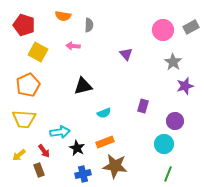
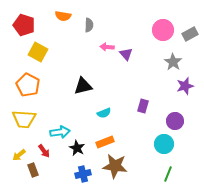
gray rectangle: moved 1 px left, 7 px down
pink arrow: moved 34 px right, 1 px down
orange pentagon: rotated 20 degrees counterclockwise
brown rectangle: moved 6 px left
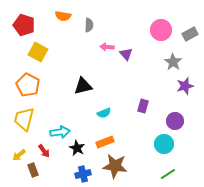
pink circle: moved 2 px left
yellow trapezoid: rotated 100 degrees clockwise
green line: rotated 35 degrees clockwise
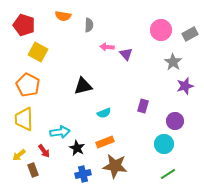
yellow trapezoid: rotated 15 degrees counterclockwise
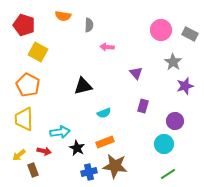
gray rectangle: rotated 56 degrees clockwise
purple triangle: moved 10 px right, 19 px down
red arrow: rotated 40 degrees counterclockwise
blue cross: moved 6 px right, 2 px up
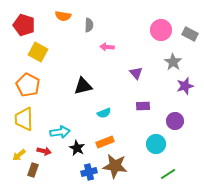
purple rectangle: rotated 72 degrees clockwise
cyan circle: moved 8 px left
brown rectangle: rotated 40 degrees clockwise
